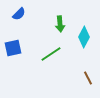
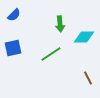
blue semicircle: moved 5 px left, 1 px down
cyan diamond: rotated 60 degrees clockwise
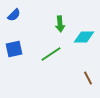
blue square: moved 1 px right, 1 px down
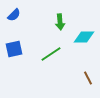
green arrow: moved 2 px up
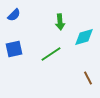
cyan diamond: rotated 15 degrees counterclockwise
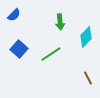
cyan diamond: moved 2 px right; rotated 30 degrees counterclockwise
blue square: moved 5 px right; rotated 36 degrees counterclockwise
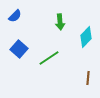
blue semicircle: moved 1 px right, 1 px down
green line: moved 2 px left, 4 px down
brown line: rotated 32 degrees clockwise
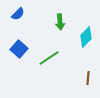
blue semicircle: moved 3 px right, 2 px up
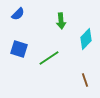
green arrow: moved 1 px right, 1 px up
cyan diamond: moved 2 px down
blue square: rotated 24 degrees counterclockwise
brown line: moved 3 px left, 2 px down; rotated 24 degrees counterclockwise
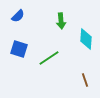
blue semicircle: moved 2 px down
cyan diamond: rotated 40 degrees counterclockwise
